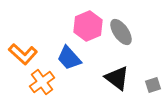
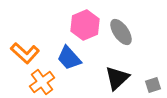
pink hexagon: moved 3 px left, 1 px up
orange L-shape: moved 2 px right, 1 px up
black triangle: rotated 40 degrees clockwise
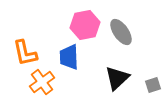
pink hexagon: rotated 12 degrees clockwise
orange L-shape: rotated 36 degrees clockwise
blue trapezoid: moved 1 px up; rotated 40 degrees clockwise
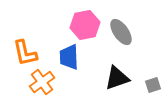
black triangle: rotated 24 degrees clockwise
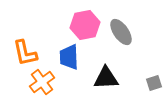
black triangle: moved 11 px left; rotated 16 degrees clockwise
gray square: moved 1 px right, 2 px up
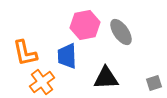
blue trapezoid: moved 2 px left, 1 px up
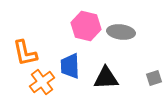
pink hexagon: moved 1 px right, 1 px down; rotated 24 degrees clockwise
gray ellipse: rotated 48 degrees counterclockwise
blue trapezoid: moved 3 px right, 10 px down
gray square: moved 5 px up
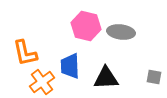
gray square: moved 1 px up; rotated 28 degrees clockwise
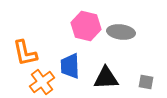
gray square: moved 8 px left, 5 px down
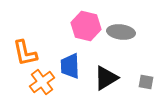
black triangle: rotated 28 degrees counterclockwise
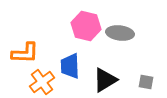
gray ellipse: moved 1 px left, 1 px down
orange L-shape: rotated 76 degrees counterclockwise
black triangle: moved 1 px left, 2 px down
